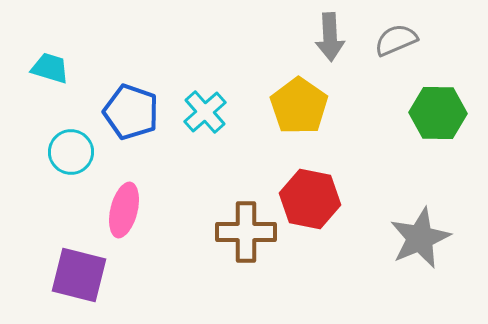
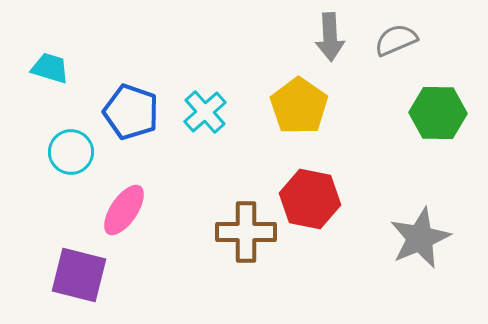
pink ellipse: rotated 20 degrees clockwise
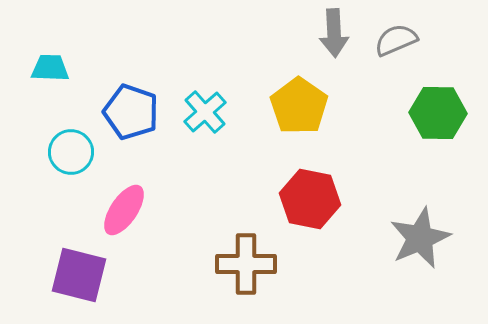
gray arrow: moved 4 px right, 4 px up
cyan trapezoid: rotated 15 degrees counterclockwise
brown cross: moved 32 px down
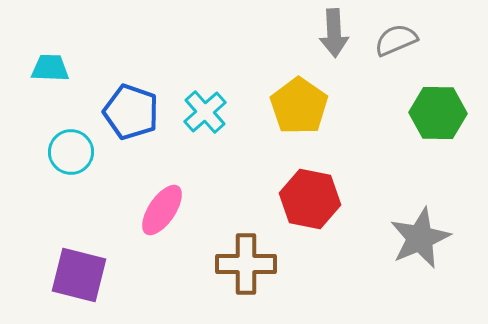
pink ellipse: moved 38 px right
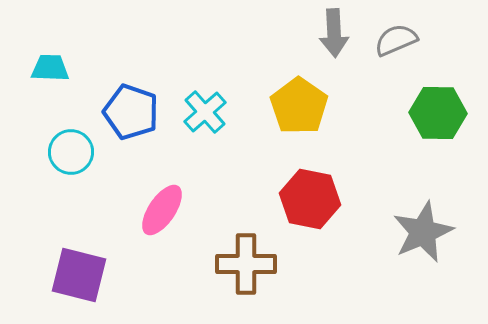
gray star: moved 3 px right, 6 px up
